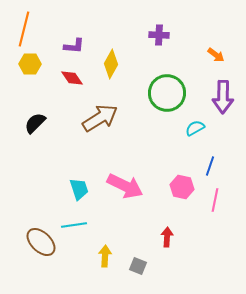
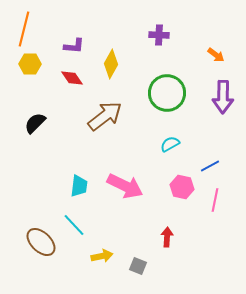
brown arrow: moved 5 px right, 2 px up; rotated 6 degrees counterclockwise
cyan semicircle: moved 25 px left, 16 px down
blue line: rotated 42 degrees clockwise
cyan trapezoid: moved 3 px up; rotated 25 degrees clockwise
cyan line: rotated 55 degrees clockwise
yellow arrow: moved 3 px left; rotated 75 degrees clockwise
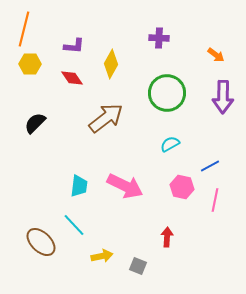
purple cross: moved 3 px down
brown arrow: moved 1 px right, 2 px down
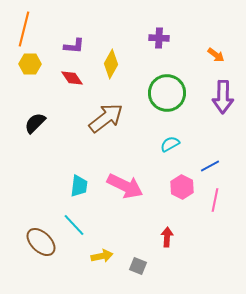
pink hexagon: rotated 15 degrees clockwise
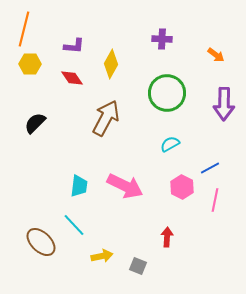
purple cross: moved 3 px right, 1 px down
purple arrow: moved 1 px right, 7 px down
brown arrow: rotated 24 degrees counterclockwise
blue line: moved 2 px down
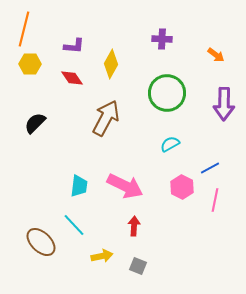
red arrow: moved 33 px left, 11 px up
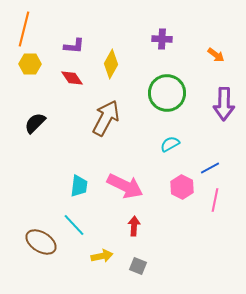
brown ellipse: rotated 12 degrees counterclockwise
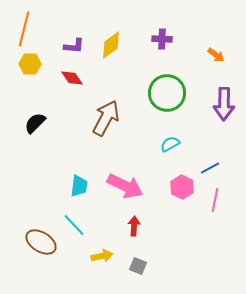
yellow diamond: moved 19 px up; rotated 24 degrees clockwise
